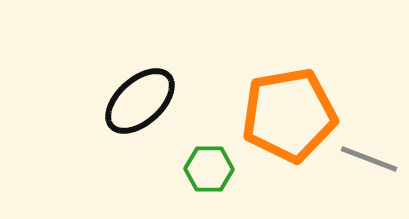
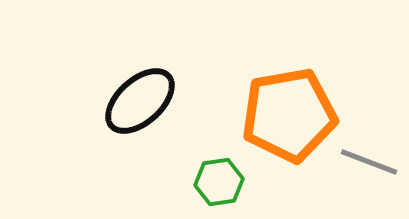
gray line: moved 3 px down
green hexagon: moved 10 px right, 13 px down; rotated 9 degrees counterclockwise
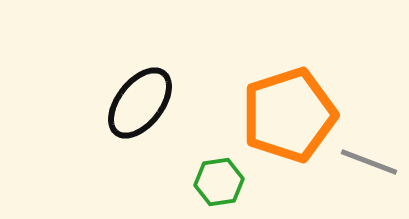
black ellipse: moved 2 px down; rotated 10 degrees counterclockwise
orange pentagon: rotated 8 degrees counterclockwise
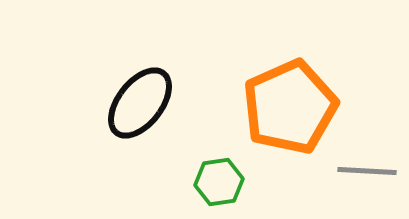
orange pentagon: moved 1 px right, 8 px up; rotated 6 degrees counterclockwise
gray line: moved 2 px left, 9 px down; rotated 18 degrees counterclockwise
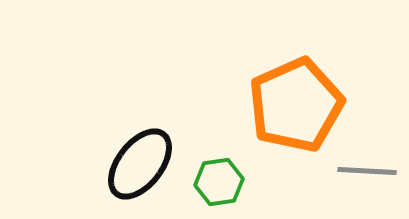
black ellipse: moved 61 px down
orange pentagon: moved 6 px right, 2 px up
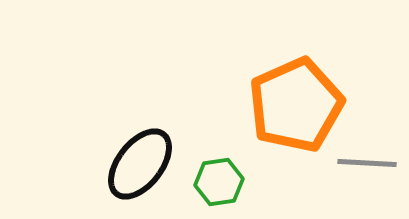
gray line: moved 8 px up
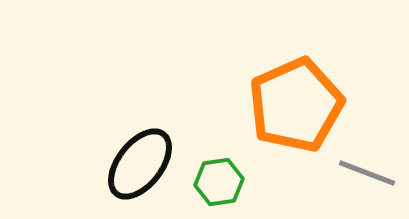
gray line: moved 10 px down; rotated 18 degrees clockwise
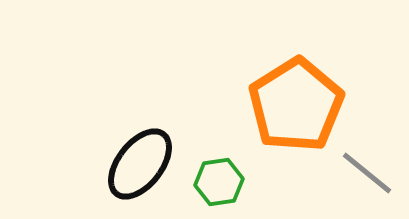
orange pentagon: rotated 8 degrees counterclockwise
gray line: rotated 18 degrees clockwise
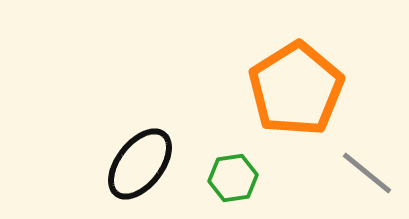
orange pentagon: moved 16 px up
green hexagon: moved 14 px right, 4 px up
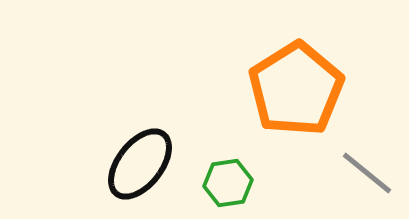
green hexagon: moved 5 px left, 5 px down
